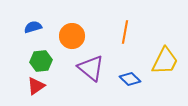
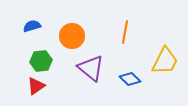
blue semicircle: moved 1 px left, 1 px up
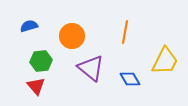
blue semicircle: moved 3 px left
blue diamond: rotated 15 degrees clockwise
red triangle: rotated 36 degrees counterclockwise
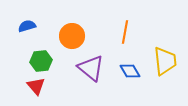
blue semicircle: moved 2 px left
yellow trapezoid: rotated 32 degrees counterclockwise
blue diamond: moved 8 px up
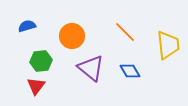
orange line: rotated 55 degrees counterclockwise
yellow trapezoid: moved 3 px right, 16 px up
red triangle: rotated 18 degrees clockwise
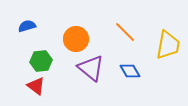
orange circle: moved 4 px right, 3 px down
yellow trapezoid: rotated 16 degrees clockwise
red triangle: rotated 30 degrees counterclockwise
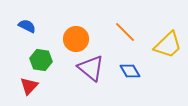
blue semicircle: rotated 42 degrees clockwise
yellow trapezoid: rotated 36 degrees clockwise
green hexagon: moved 1 px up; rotated 15 degrees clockwise
red triangle: moved 7 px left; rotated 36 degrees clockwise
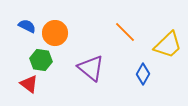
orange circle: moved 21 px left, 6 px up
blue diamond: moved 13 px right, 3 px down; rotated 60 degrees clockwise
red triangle: moved 2 px up; rotated 36 degrees counterclockwise
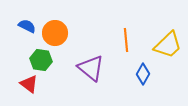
orange line: moved 1 px right, 8 px down; rotated 40 degrees clockwise
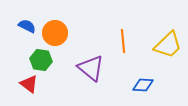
orange line: moved 3 px left, 1 px down
blue diamond: moved 11 px down; rotated 65 degrees clockwise
